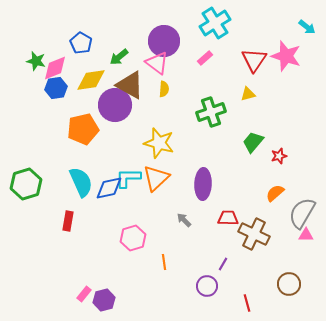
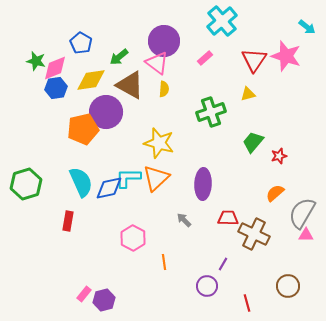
cyan cross at (215, 23): moved 7 px right, 2 px up; rotated 8 degrees counterclockwise
purple circle at (115, 105): moved 9 px left, 7 px down
pink hexagon at (133, 238): rotated 15 degrees counterclockwise
brown circle at (289, 284): moved 1 px left, 2 px down
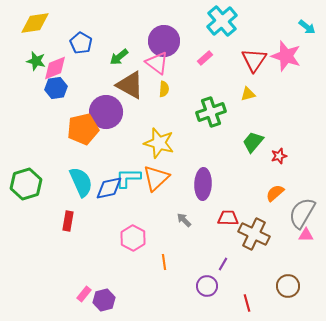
yellow diamond at (91, 80): moved 56 px left, 57 px up
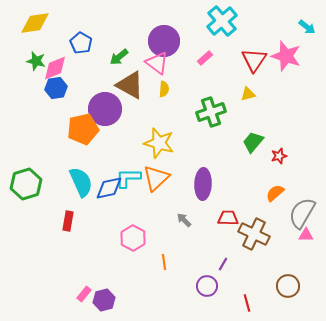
purple circle at (106, 112): moved 1 px left, 3 px up
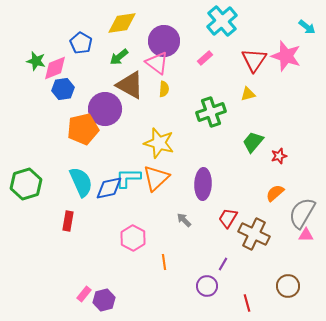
yellow diamond at (35, 23): moved 87 px right
blue hexagon at (56, 88): moved 7 px right, 1 px down
red trapezoid at (228, 218): rotated 60 degrees counterclockwise
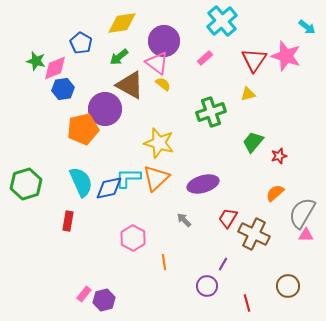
yellow semicircle at (164, 89): moved 1 px left, 5 px up; rotated 56 degrees counterclockwise
purple ellipse at (203, 184): rotated 72 degrees clockwise
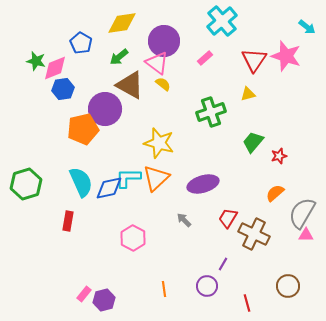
orange line at (164, 262): moved 27 px down
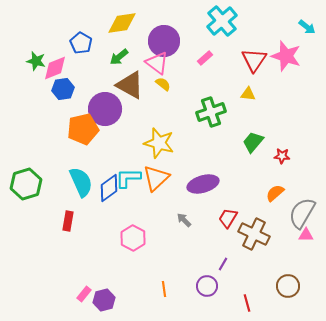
yellow triangle at (248, 94): rotated 21 degrees clockwise
red star at (279, 156): moved 3 px right; rotated 21 degrees clockwise
blue diamond at (109, 188): rotated 24 degrees counterclockwise
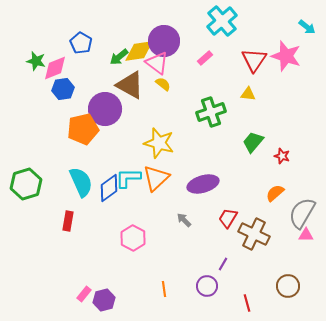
yellow diamond at (122, 23): moved 17 px right, 28 px down
red star at (282, 156): rotated 14 degrees clockwise
